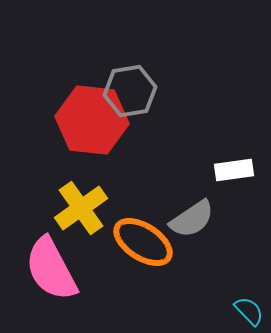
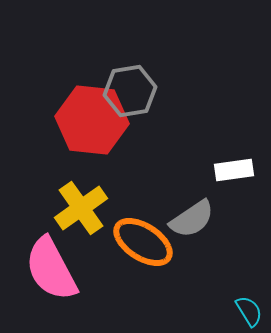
cyan semicircle: rotated 12 degrees clockwise
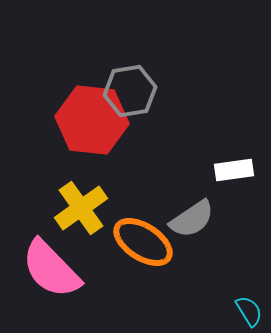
pink semicircle: rotated 16 degrees counterclockwise
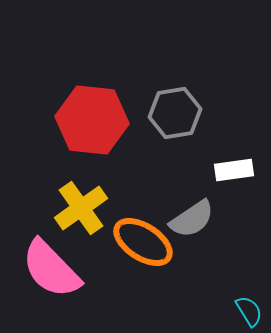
gray hexagon: moved 45 px right, 22 px down
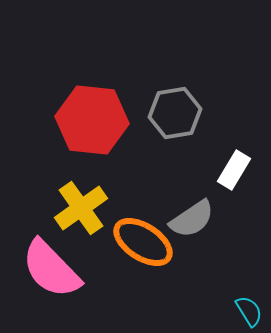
white rectangle: rotated 51 degrees counterclockwise
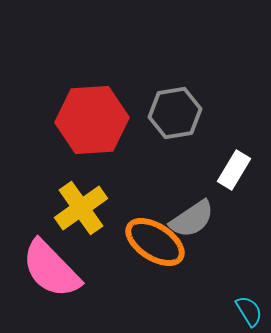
red hexagon: rotated 10 degrees counterclockwise
orange ellipse: moved 12 px right
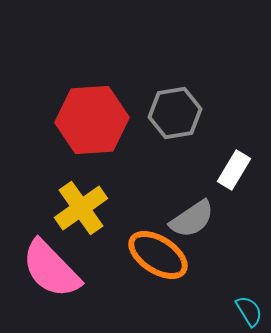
orange ellipse: moved 3 px right, 13 px down
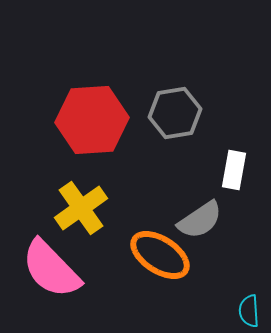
white rectangle: rotated 21 degrees counterclockwise
gray semicircle: moved 8 px right, 1 px down
orange ellipse: moved 2 px right
cyan semicircle: rotated 152 degrees counterclockwise
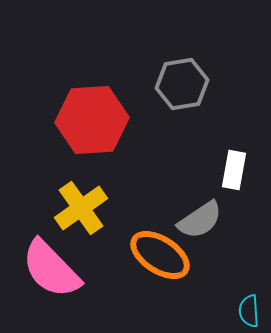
gray hexagon: moved 7 px right, 29 px up
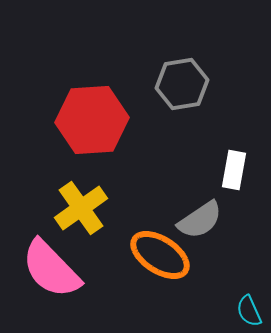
cyan semicircle: rotated 20 degrees counterclockwise
